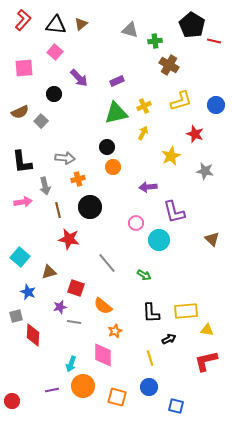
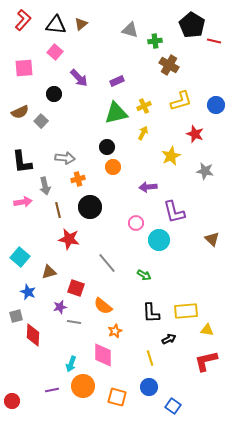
blue square at (176, 406): moved 3 px left; rotated 21 degrees clockwise
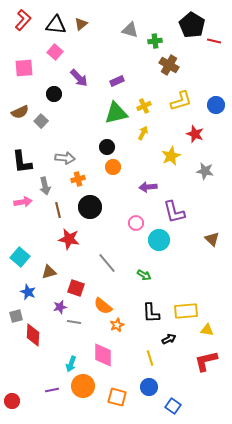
orange star at (115, 331): moved 2 px right, 6 px up
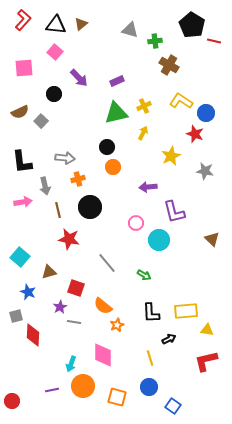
yellow L-shape at (181, 101): rotated 130 degrees counterclockwise
blue circle at (216, 105): moved 10 px left, 8 px down
purple star at (60, 307): rotated 16 degrees counterclockwise
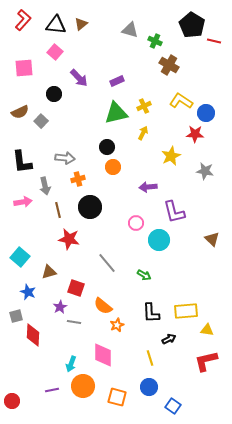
green cross at (155, 41): rotated 32 degrees clockwise
red star at (195, 134): rotated 18 degrees counterclockwise
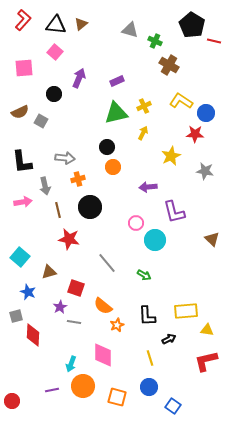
purple arrow at (79, 78): rotated 114 degrees counterclockwise
gray square at (41, 121): rotated 16 degrees counterclockwise
cyan circle at (159, 240): moved 4 px left
black L-shape at (151, 313): moved 4 px left, 3 px down
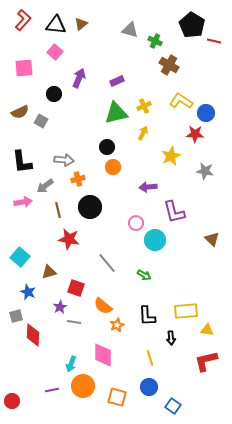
gray arrow at (65, 158): moved 1 px left, 2 px down
gray arrow at (45, 186): rotated 66 degrees clockwise
black arrow at (169, 339): moved 2 px right, 1 px up; rotated 112 degrees clockwise
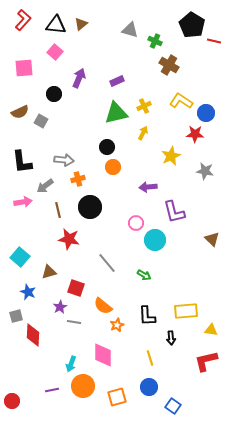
yellow triangle at (207, 330): moved 4 px right
orange square at (117, 397): rotated 30 degrees counterclockwise
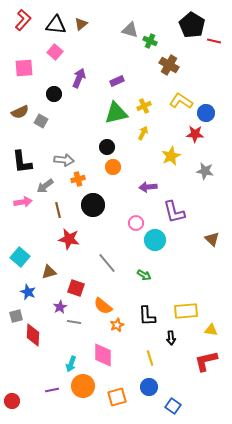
green cross at (155, 41): moved 5 px left
black circle at (90, 207): moved 3 px right, 2 px up
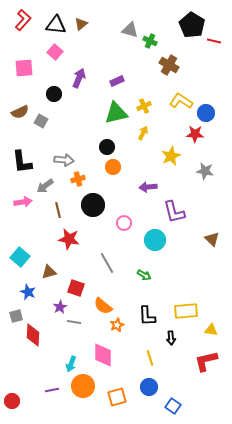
pink circle at (136, 223): moved 12 px left
gray line at (107, 263): rotated 10 degrees clockwise
